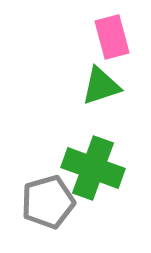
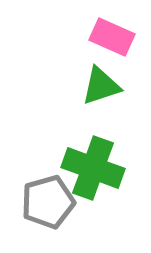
pink rectangle: rotated 51 degrees counterclockwise
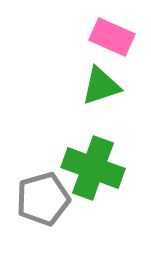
gray pentagon: moved 5 px left, 3 px up
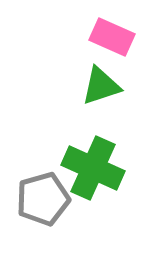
green cross: rotated 4 degrees clockwise
